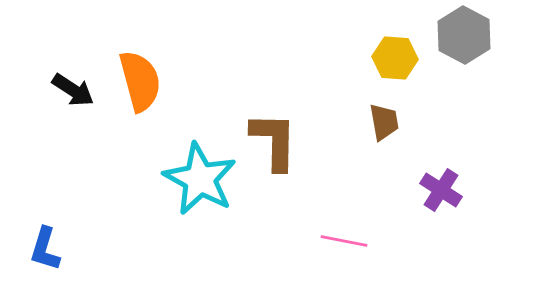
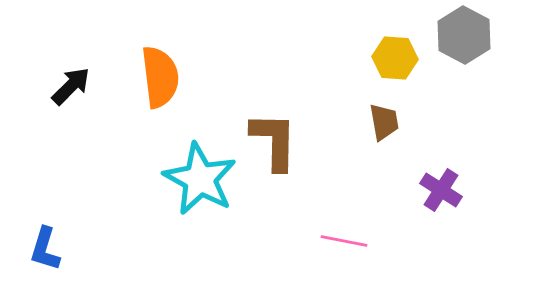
orange semicircle: moved 20 px right, 4 px up; rotated 8 degrees clockwise
black arrow: moved 2 px left, 4 px up; rotated 78 degrees counterclockwise
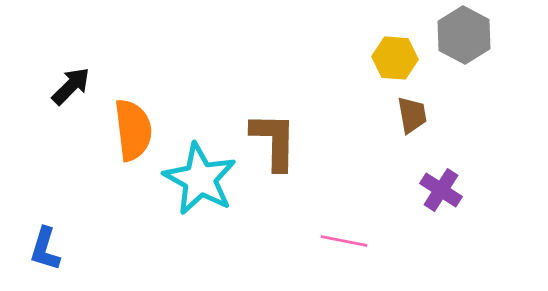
orange semicircle: moved 27 px left, 53 px down
brown trapezoid: moved 28 px right, 7 px up
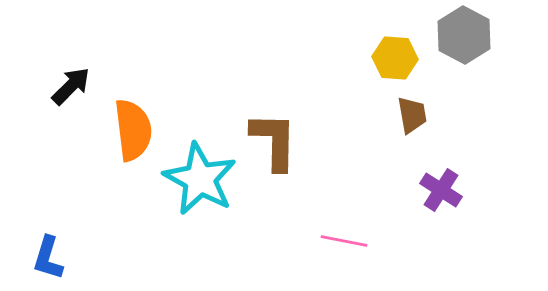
blue L-shape: moved 3 px right, 9 px down
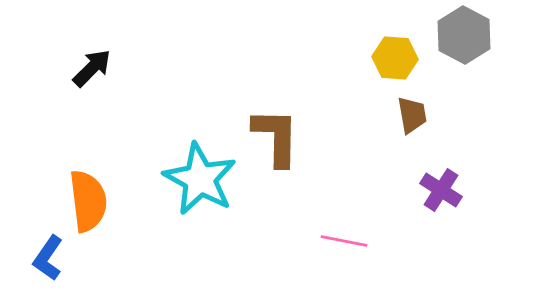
black arrow: moved 21 px right, 18 px up
orange semicircle: moved 45 px left, 71 px down
brown L-shape: moved 2 px right, 4 px up
blue L-shape: rotated 18 degrees clockwise
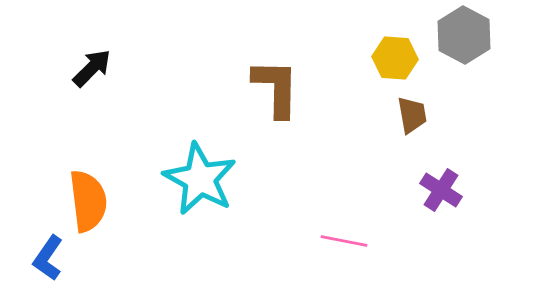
brown L-shape: moved 49 px up
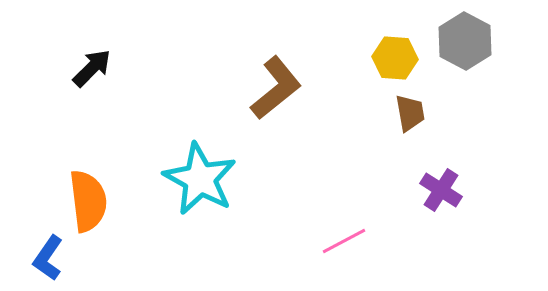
gray hexagon: moved 1 px right, 6 px down
brown L-shape: rotated 50 degrees clockwise
brown trapezoid: moved 2 px left, 2 px up
pink line: rotated 39 degrees counterclockwise
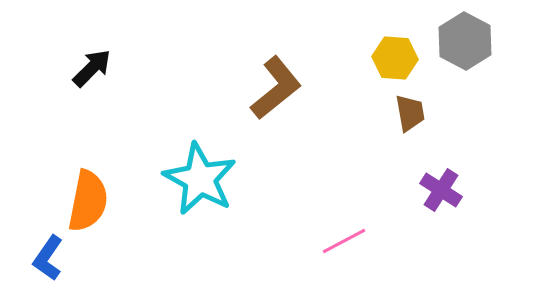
orange semicircle: rotated 18 degrees clockwise
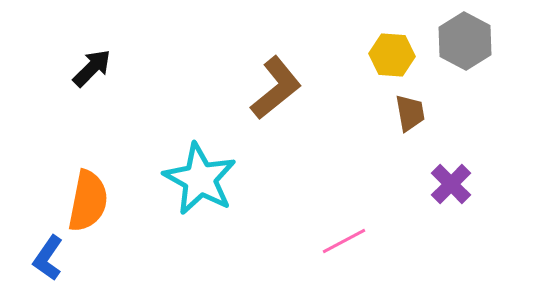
yellow hexagon: moved 3 px left, 3 px up
purple cross: moved 10 px right, 6 px up; rotated 12 degrees clockwise
